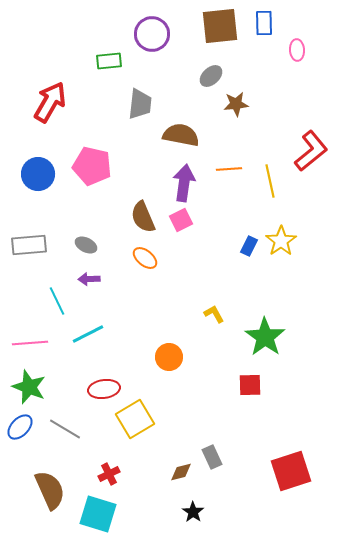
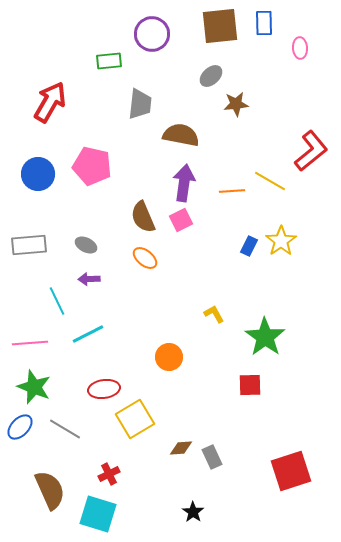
pink ellipse at (297, 50): moved 3 px right, 2 px up
orange line at (229, 169): moved 3 px right, 22 px down
yellow line at (270, 181): rotated 48 degrees counterclockwise
green star at (29, 387): moved 5 px right
brown diamond at (181, 472): moved 24 px up; rotated 10 degrees clockwise
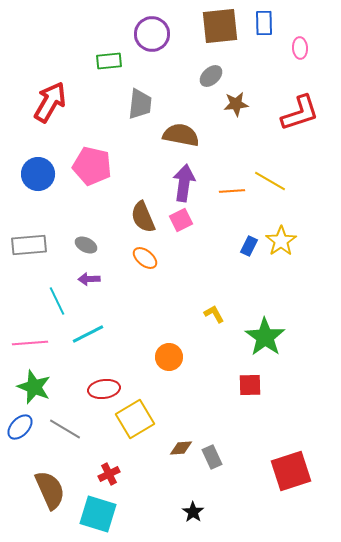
red L-shape at (311, 151): moved 11 px left, 38 px up; rotated 21 degrees clockwise
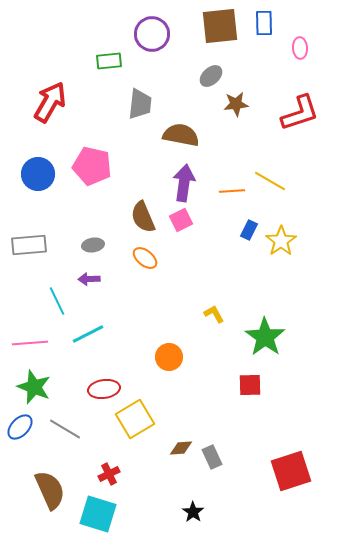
gray ellipse at (86, 245): moved 7 px right; rotated 35 degrees counterclockwise
blue rectangle at (249, 246): moved 16 px up
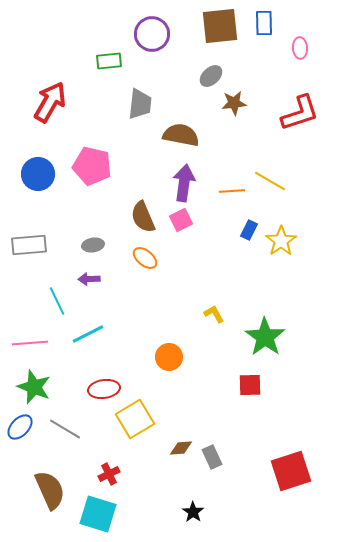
brown star at (236, 104): moved 2 px left, 1 px up
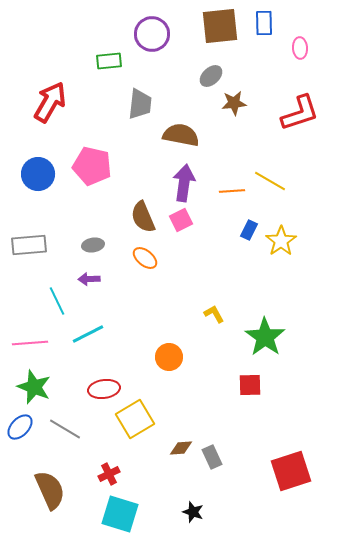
black star at (193, 512): rotated 15 degrees counterclockwise
cyan square at (98, 514): moved 22 px right
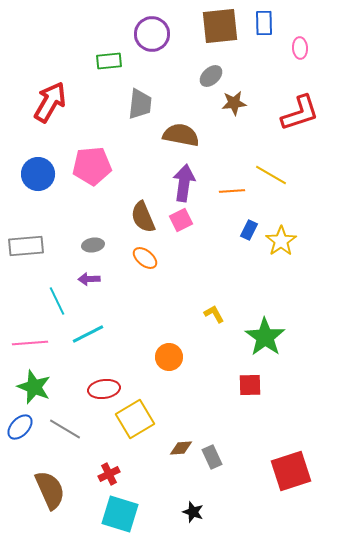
pink pentagon at (92, 166): rotated 18 degrees counterclockwise
yellow line at (270, 181): moved 1 px right, 6 px up
gray rectangle at (29, 245): moved 3 px left, 1 px down
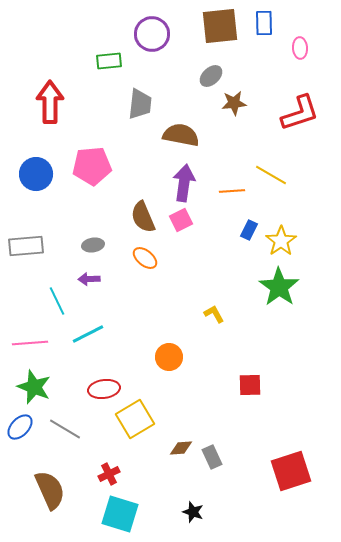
red arrow at (50, 102): rotated 30 degrees counterclockwise
blue circle at (38, 174): moved 2 px left
green star at (265, 337): moved 14 px right, 50 px up
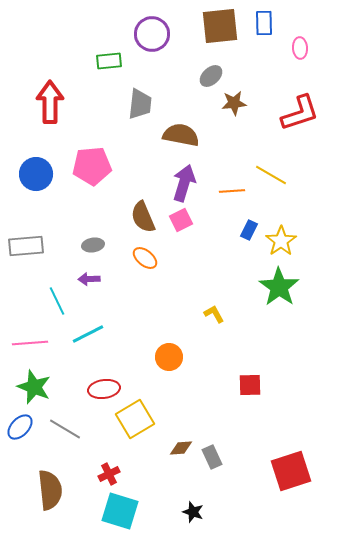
purple arrow at (184, 183): rotated 9 degrees clockwise
brown semicircle at (50, 490): rotated 18 degrees clockwise
cyan square at (120, 514): moved 3 px up
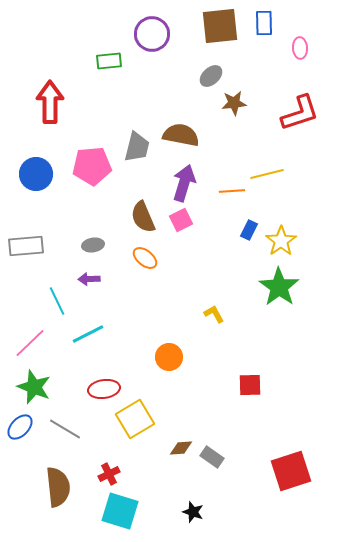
gray trapezoid at (140, 104): moved 3 px left, 43 px down; rotated 8 degrees clockwise
yellow line at (271, 175): moved 4 px left, 1 px up; rotated 44 degrees counterclockwise
pink line at (30, 343): rotated 40 degrees counterclockwise
gray rectangle at (212, 457): rotated 30 degrees counterclockwise
brown semicircle at (50, 490): moved 8 px right, 3 px up
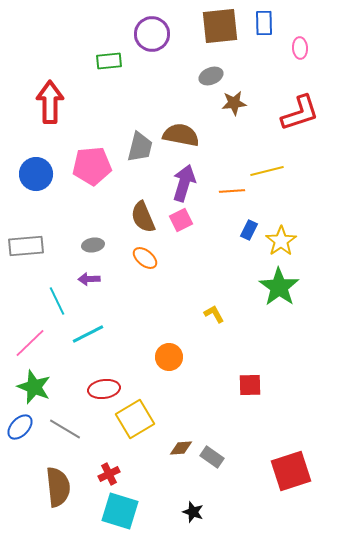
gray ellipse at (211, 76): rotated 20 degrees clockwise
gray trapezoid at (137, 147): moved 3 px right
yellow line at (267, 174): moved 3 px up
